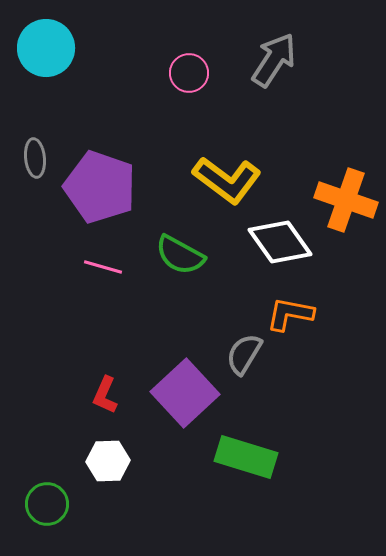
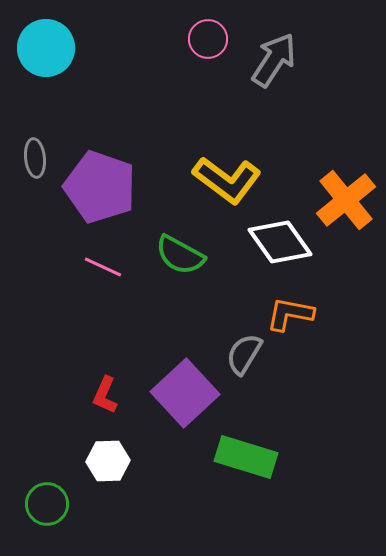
pink circle: moved 19 px right, 34 px up
orange cross: rotated 32 degrees clockwise
pink line: rotated 9 degrees clockwise
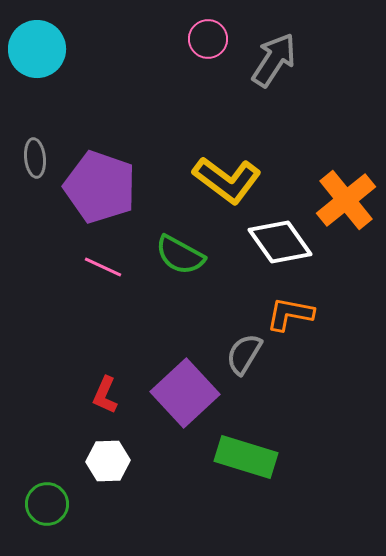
cyan circle: moved 9 px left, 1 px down
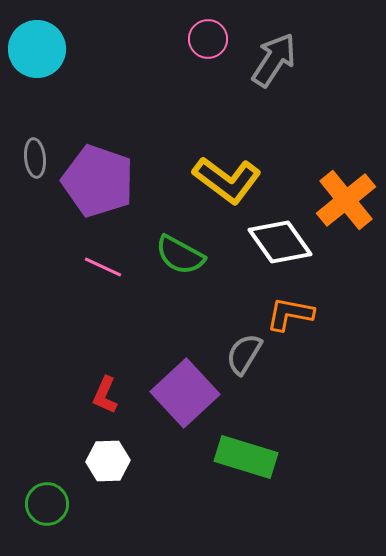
purple pentagon: moved 2 px left, 6 px up
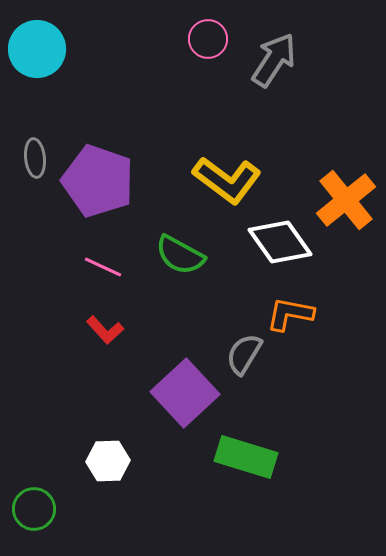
red L-shape: moved 65 px up; rotated 66 degrees counterclockwise
green circle: moved 13 px left, 5 px down
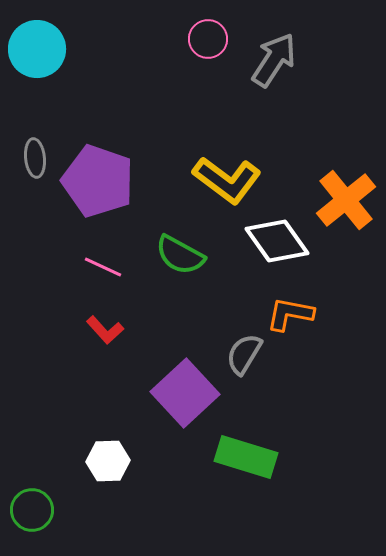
white diamond: moved 3 px left, 1 px up
green circle: moved 2 px left, 1 px down
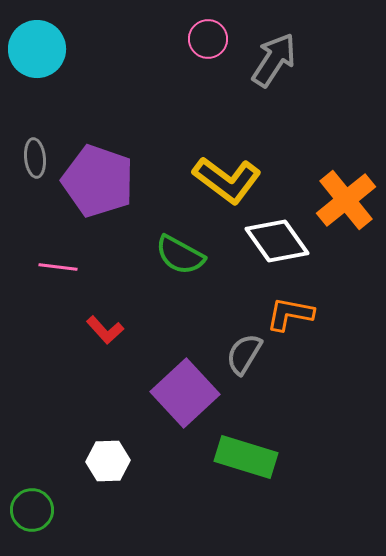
pink line: moved 45 px left; rotated 18 degrees counterclockwise
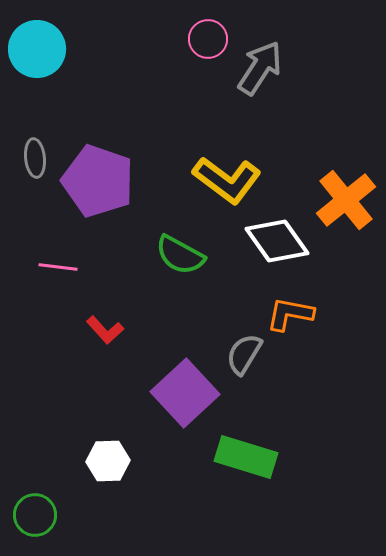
gray arrow: moved 14 px left, 8 px down
green circle: moved 3 px right, 5 px down
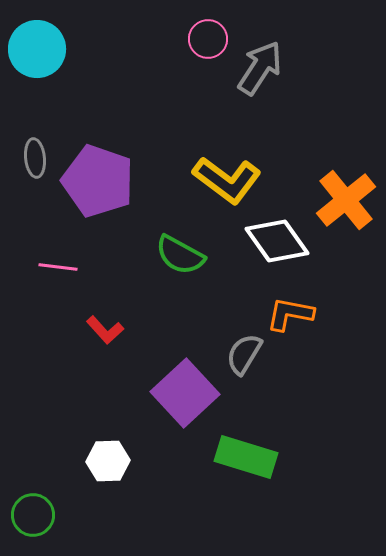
green circle: moved 2 px left
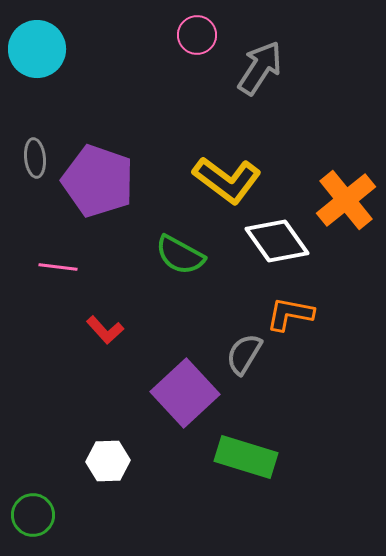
pink circle: moved 11 px left, 4 px up
